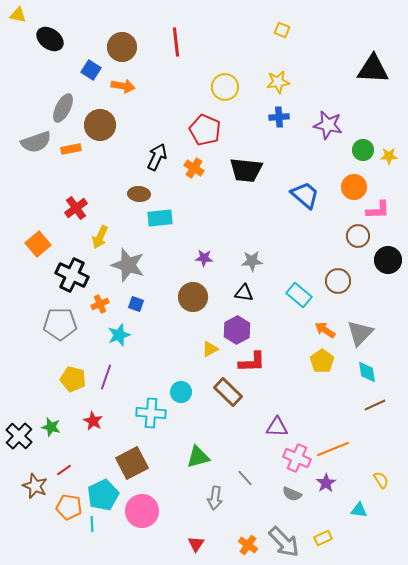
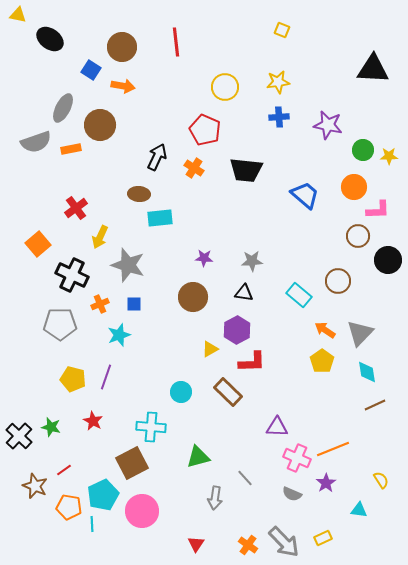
blue square at (136, 304): moved 2 px left; rotated 21 degrees counterclockwise
cyan cross at (151, 413): moved 14 px down
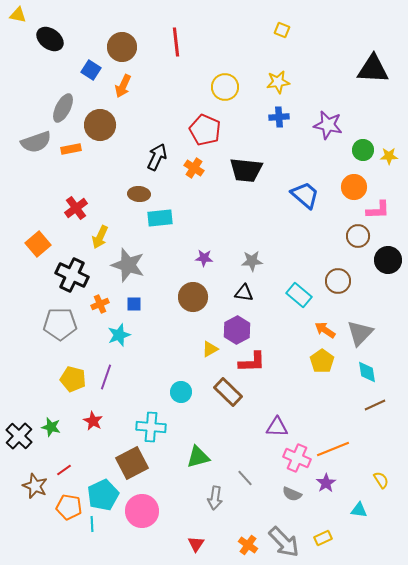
orange arrow at (123, 86): rotated 105 degrees clockwise
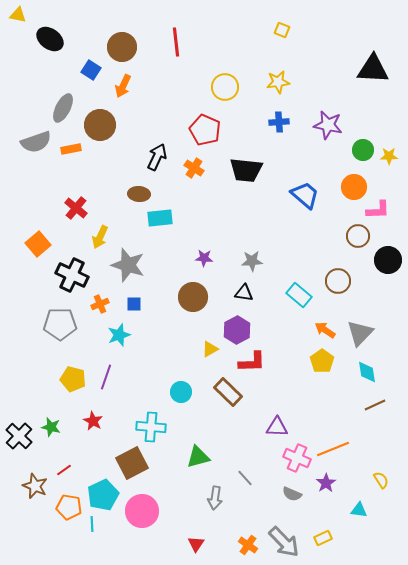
blue cross at (279, 117): moved 5 px down
red cross at (76, 208): rotated 15 degrees counterclockwise
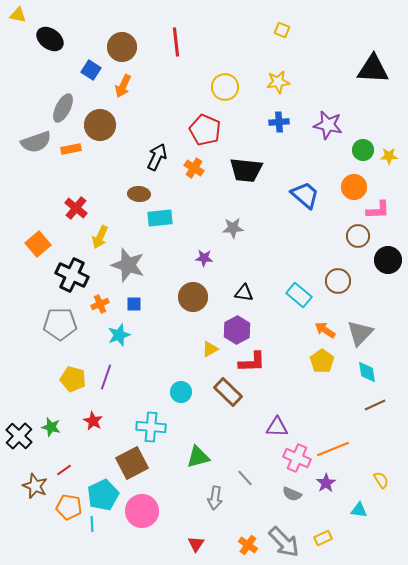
gray star at (252, 261): moved 19 px left, 33 px up
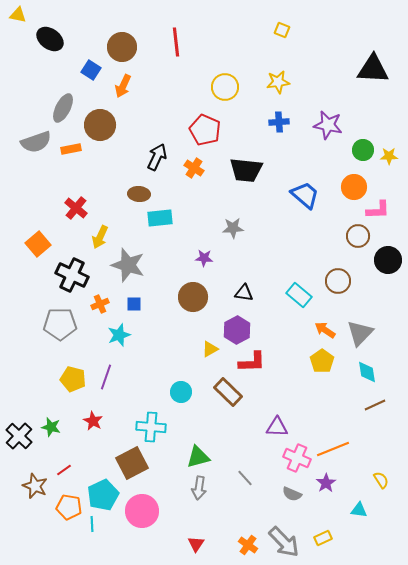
gray arrow at (215, 498): moved 16 px left, 10 px up
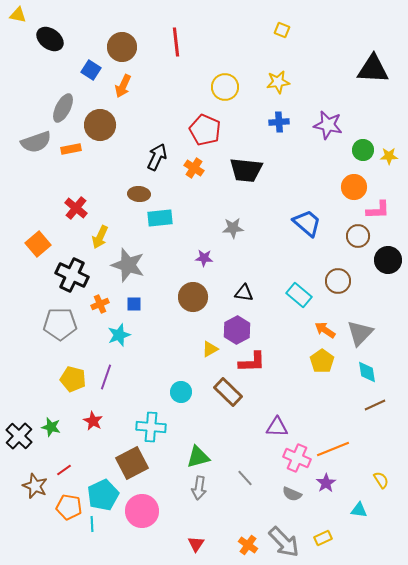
blue trapezoid at (305, 195): moved 2 px right, 28 px down
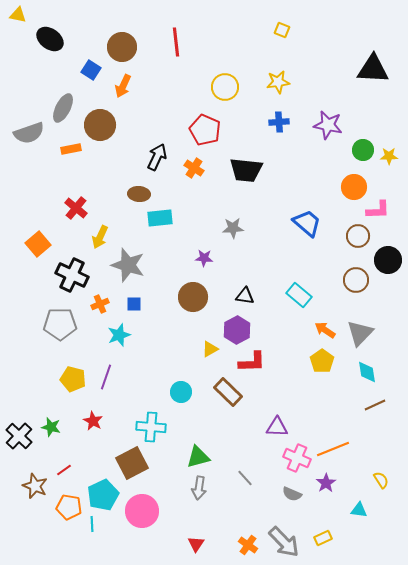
gray semicircle at (36, 142): moved 7 px left, 9 px up
brown circle at (338, 281): moved 18 px right, 1 px up
black triangle at (244, 293): moved 1 px right, 3 px down
